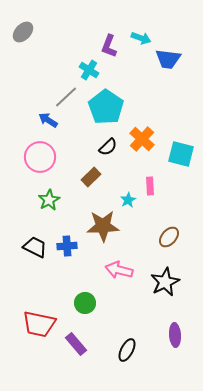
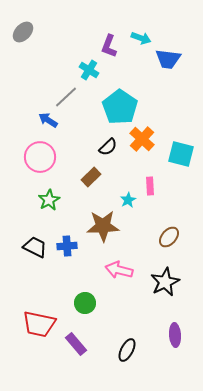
cyan pentagon: moved 14 px right
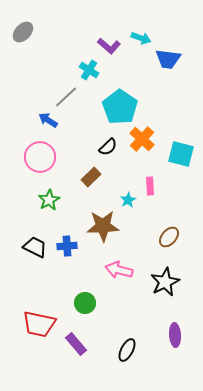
purple L-shape: rotated 70 degrees counterclockwise
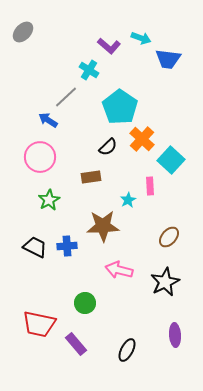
cyan square: moved 10 px left, 6 px down; rotated 28 degrees clockwise
brown rectangle: rotated 36 degrees clockwise
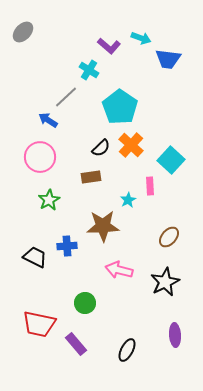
orange cross: moved 11 px left, 6 px down
black semicircle: moved 7 px left, 1 px down
black trapezoid: moved 10 px down
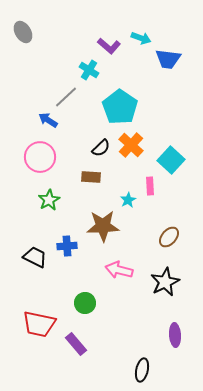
gray ellipse: rotated 75 degrees counterclockwise
brown rectangle: rotated 12 degrees clockwise
black ellipse: moved 15 px right, 20 px down; rotated 15 degrees counterclockwise
